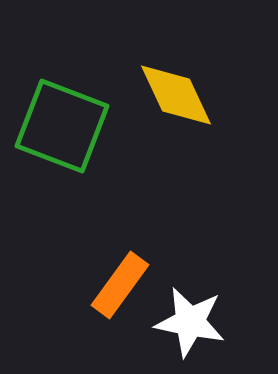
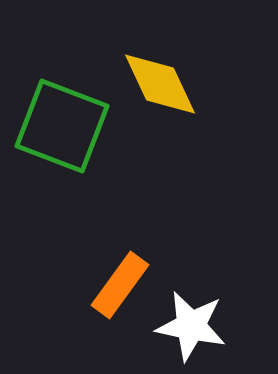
yellow diamond: moved 16 px left, 11 px up
white star: moved 1 px right, 4 px down
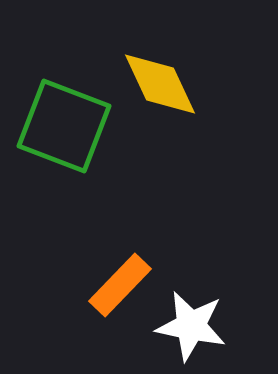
green square: moved 2 px right
orange rectangle: rotated 8 degrees clockwise
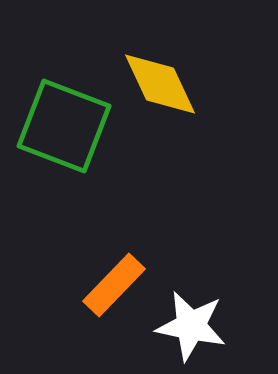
orange rectangle: moved 6 px left
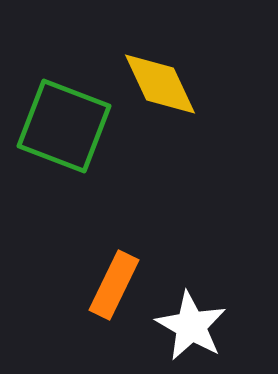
orange rectangle: rotated 18 degrees counterclockwise
white star: rotated 18 degrees clockwise
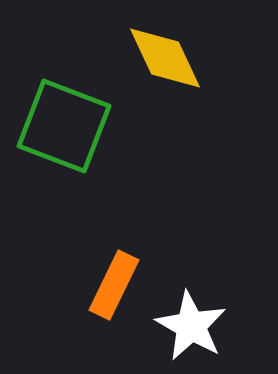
yellow diamond: moved 5 px right, 26 px up
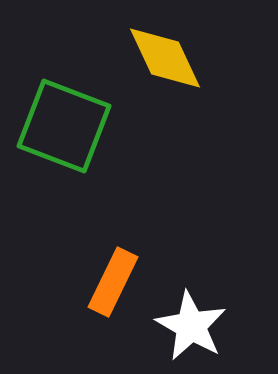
orange rectangle: moved 1 px left, 3 px up
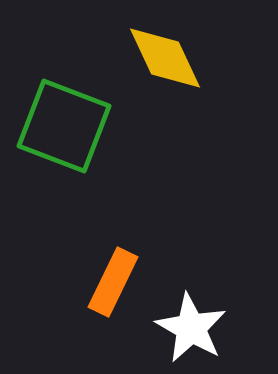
white star: moved 2 px down
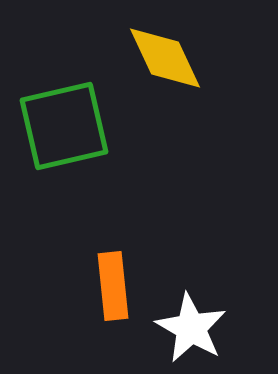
green square: rotated 34 degrees counterclockwise
orange rectangle: moved 4 px down; rotated 32 degrees counterclockwise
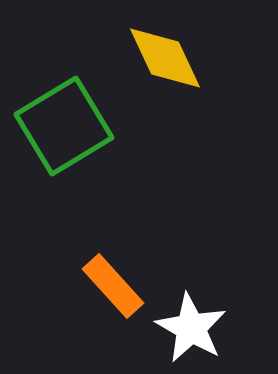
green square: rotated 18 degrees counterclockwise
orange rectangle: rotated 36 degrees counterclockwise
